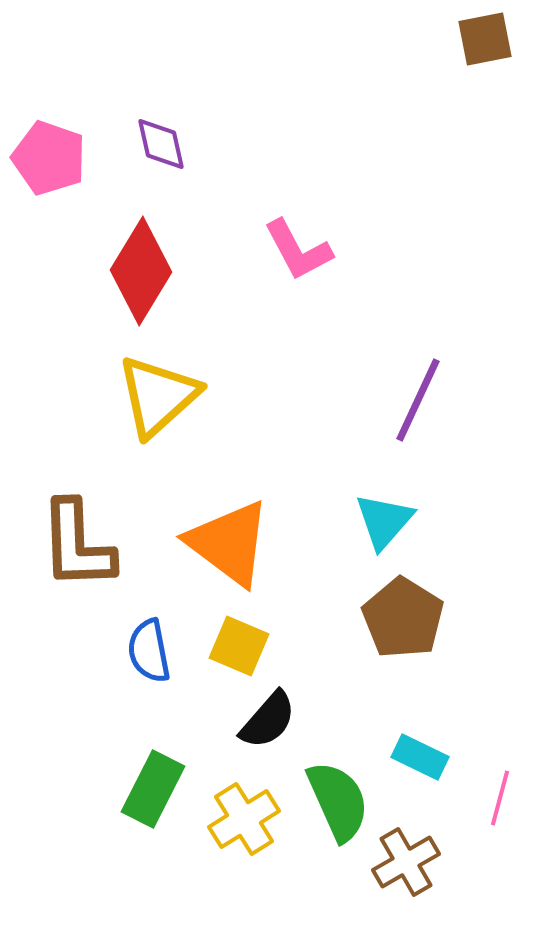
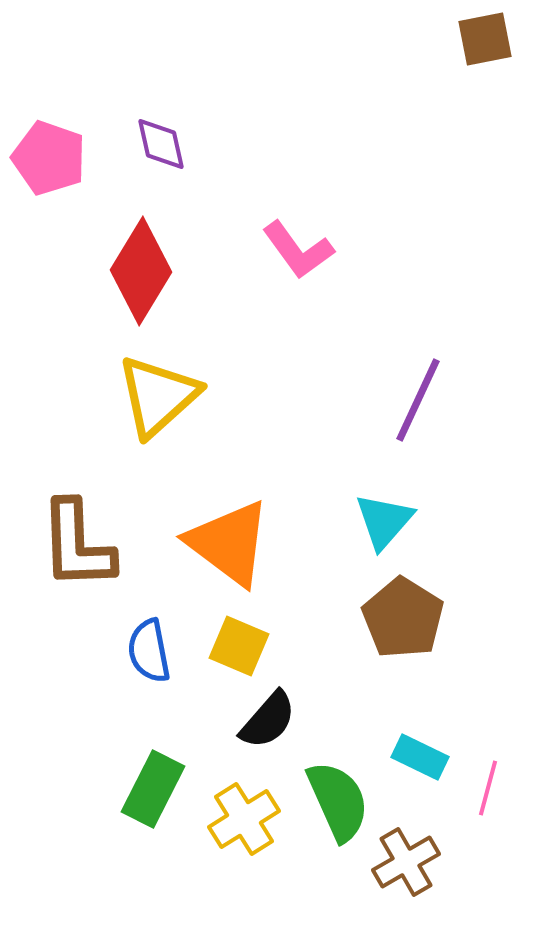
pink L-shape: rotated 8 degrees counterclockwise
pink line: moved 12 px left, 10 px up
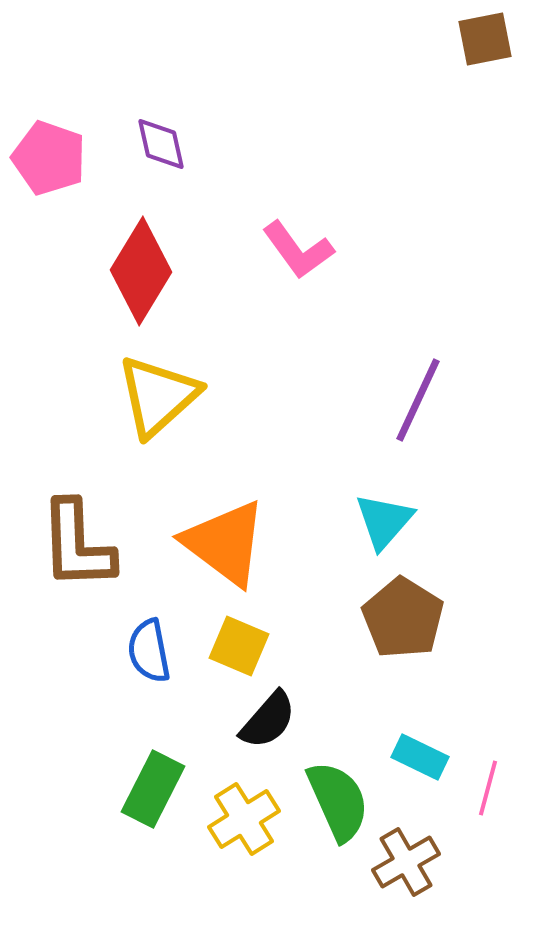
orange triangle: moved 4 px left
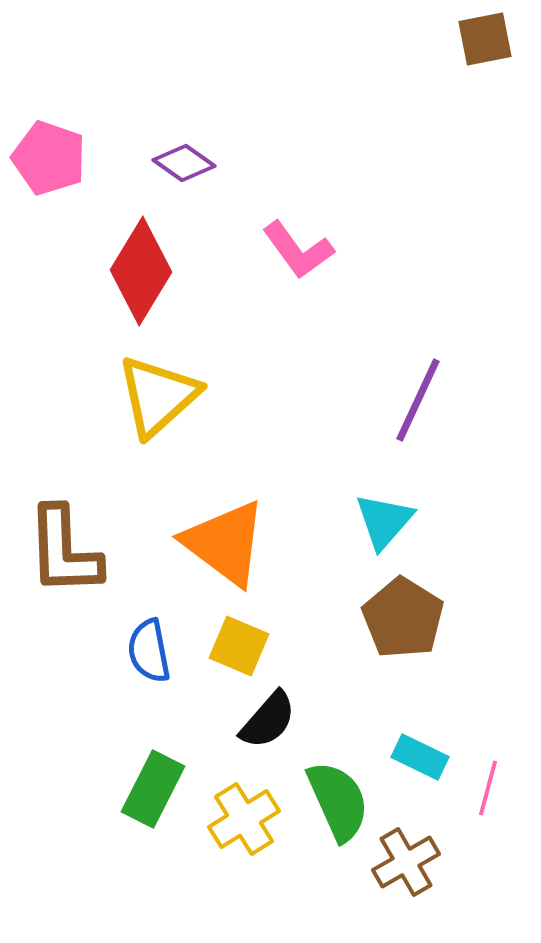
purple diamond: moved 23 px right, 19 px down; rotated 42 degrees counterclockwise
brown L-shape: moved 13 px left, 6 px down
